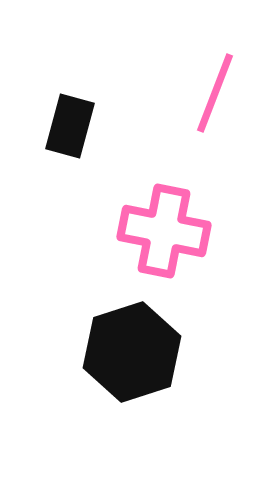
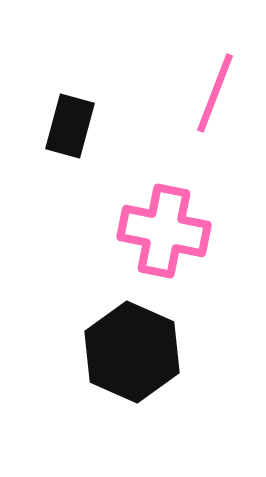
black hexagon: rotated 18 degrees counterclockwise
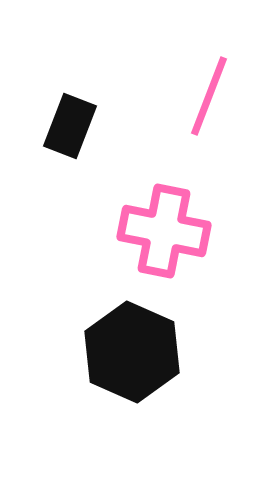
pink line: moved 6 px left, 3 px down
black rectangle: rotated 6 degrees clockwise
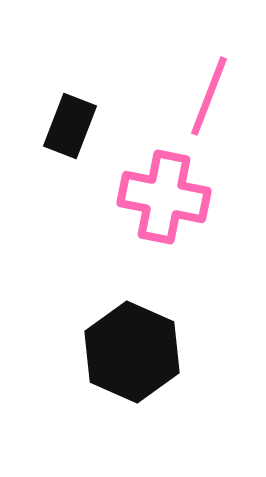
pink cross: moved 34 px up
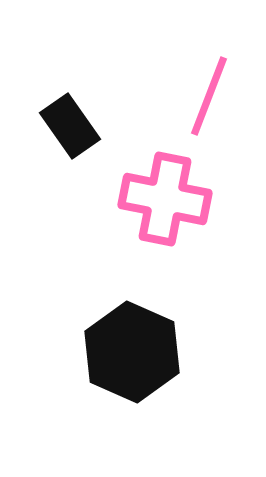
black rectangle: rotated 56 degrees counterclockwise
pink cross: moved 1 px right, 2 px down
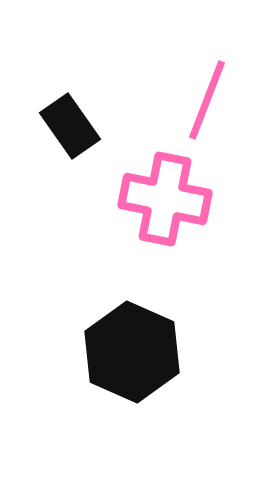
pink line: moved 2 px left, 4 px down
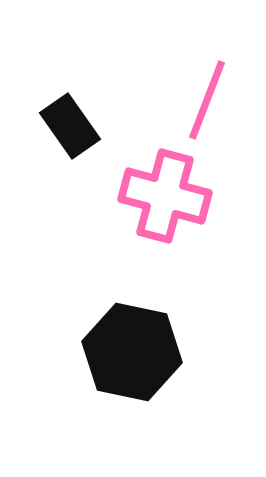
pink cross: moved 3 px up; rotated 4 degrees clockwise
black hexagon: rotated 12 degrees counterclockwise
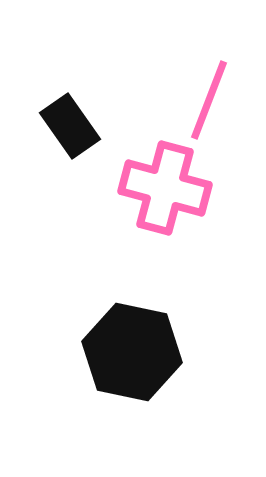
pink line: moved 2 px right
pink cross: moved 8 px up
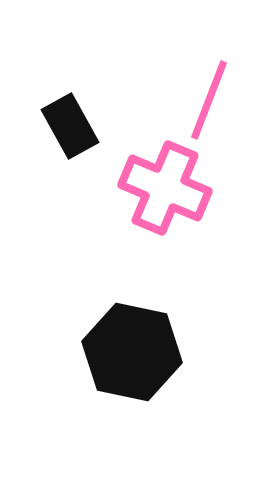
black rectangle: rotated 6 degrees clockwise
pink cross: rotated 8 degrees clockwise
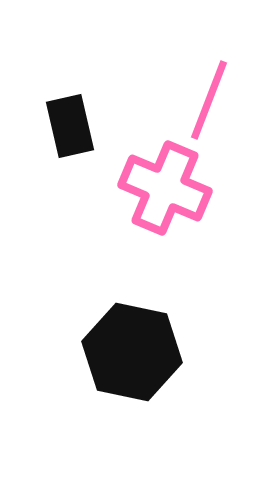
black rectangle: rotated 16 degrees clockwise
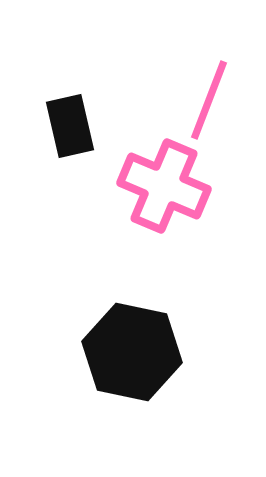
pink cross: moved 1 px left, 2 px up
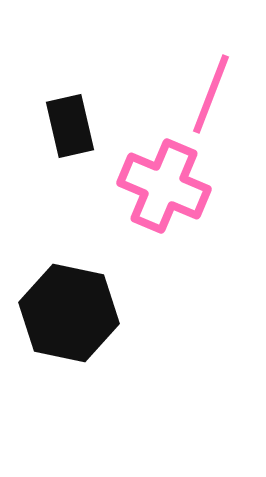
pink line: moved 2 px right, 6 px up
black hexagon: moved 63 px left, 39 px up
